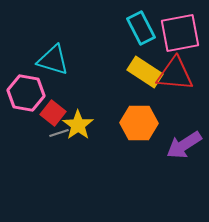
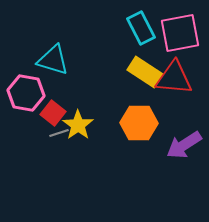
red triangle: moved 1 px left, 4 px down
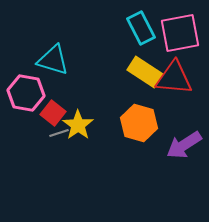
orange hexagon: rotated 15 degrees clockwise
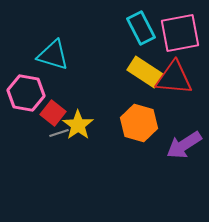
cyan triangle: moved 5 px up
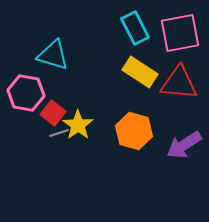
cyan rectangle: moved 6 px left
yellow rectangle: moved 5 px left
red triangle: moved 5 px right, 5 px down
orange hexagon: moved 5 px left, 8 px down
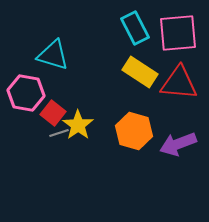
pink square: moved 2 px left; rotated 6 degrees clockwise
purple arrow: moved 6 px left, 1 px up; rotated 12 degrees clockwise
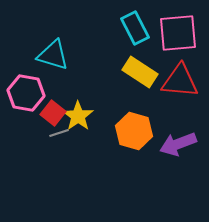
red triangle: moved 1 px right, 2 px up
yellow star: moved 9 px up
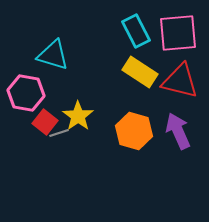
cyan rectangle: moved 1 px right, 3 px down
red triangle: rotated 9 degrees clockwise
red square: moved 8 px left, 9 px down
purple arrow: moved 13 px up; rotated 87 degrees clockwise
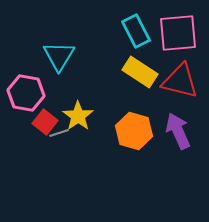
cyan triangle: moved 6 px right, 1 px down; rotated 44 degrees clockwise
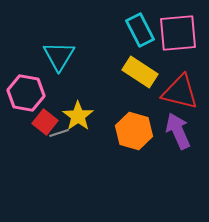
cyan rectangle: moved 4 px right, 1 px up
red triangle: moved 11 px down
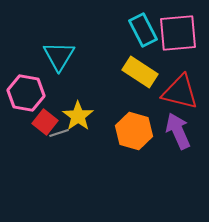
cyan rectangle: moved 3 px right
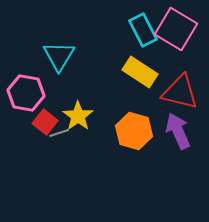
pink square: moved 2 px left, 4 px up; rotated 36 degrees clockwise
